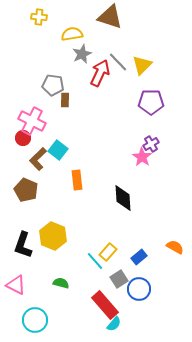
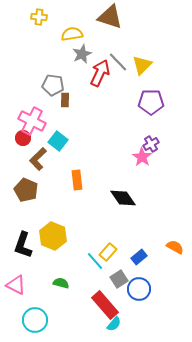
cyan square: moved 9 px up
black diamond: rotated 32 degrees counterclockwise
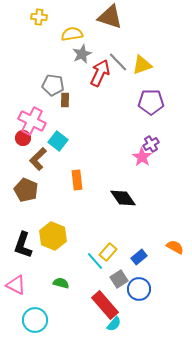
yellow triangle: rotated 25 degrees clockwise
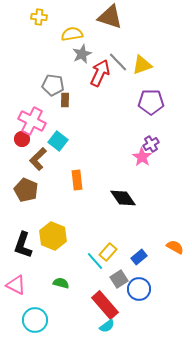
red circle: moved 1 px left, 1 px down
cyan semicircle: moved 7 px left, 2 px down; rotated 14 degrees clockwise
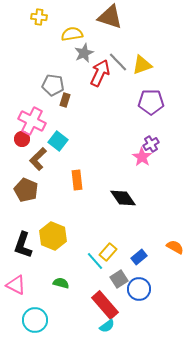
gray star: moved 2 px right, 1 px up
brown rectangle: rotated 16 degrees clockwise
